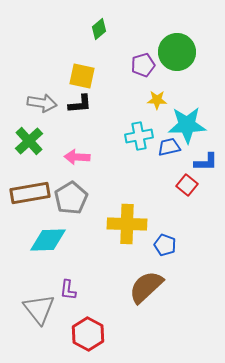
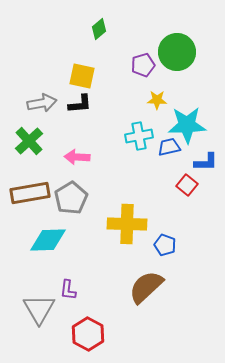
gray arrow: rotated 20 degrees counterclockwise
gray triangle: rotated 8 degrees clockwise
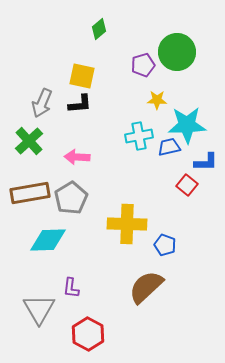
gray arrow: rotated 124 degrees clockwise
purple L-shape: moved 3 px right, 2 px up
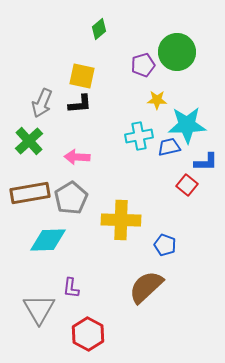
yellow cross: moved 6 px left, 4 px up
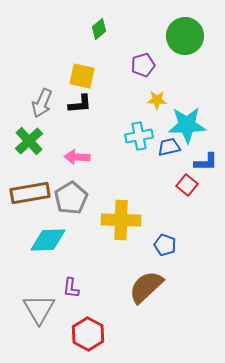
green circle: moved 8 px right, 16 px up
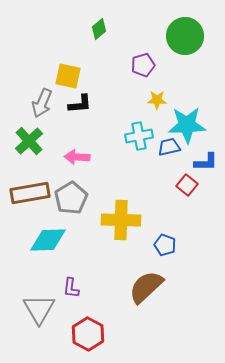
yellow square: moved 14 px left
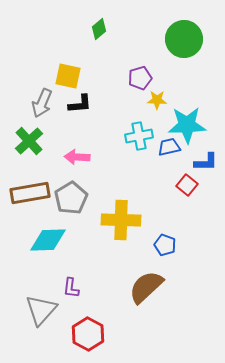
green circle: moved 1 px left, 3 px down
purple pentagon: moved 3 px left, 13 px down
gray triangle: moved 2 px right, 1 px down; rotated 12 degrees clockwise
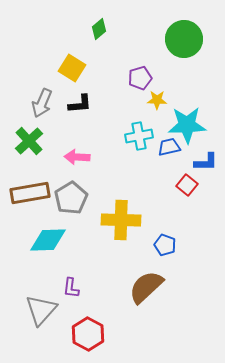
yellow square: moved 4 px right, 8 px up; rotated 20 degrees clockwise
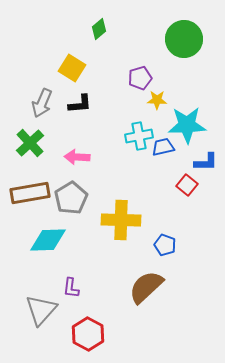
green cross: moved 1 px right, 2 px down
blue trapezoid: moved 6 px left
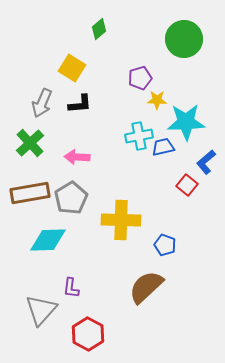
cyan star: moved 1 px left, 3 px up
blue L-shape: rotated 140 degrees clockwise
